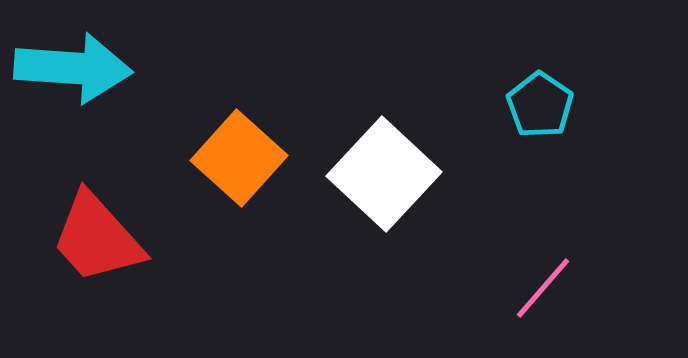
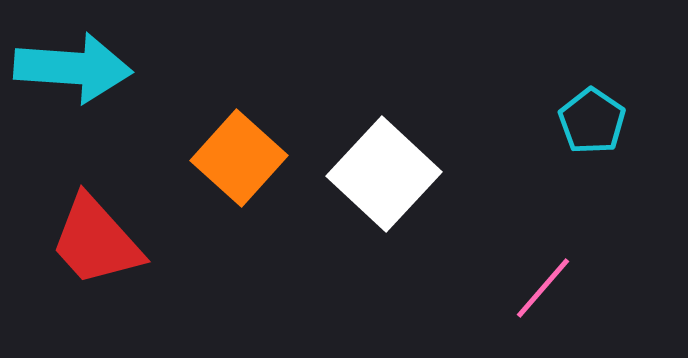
cyan pentagon: moved 52 px right, 16 px down
red trapezoid: moved 1 px left, 3 px down
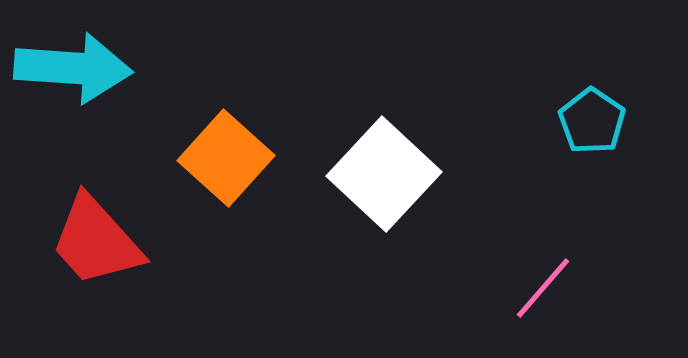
orange square: moved 13 px left
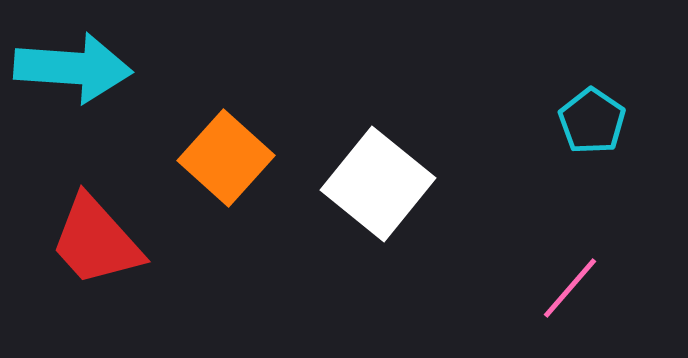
white square: moved 6 px left, 10 px down; rotated 4 degrees counterclockwise
pink line: moved 27 px right
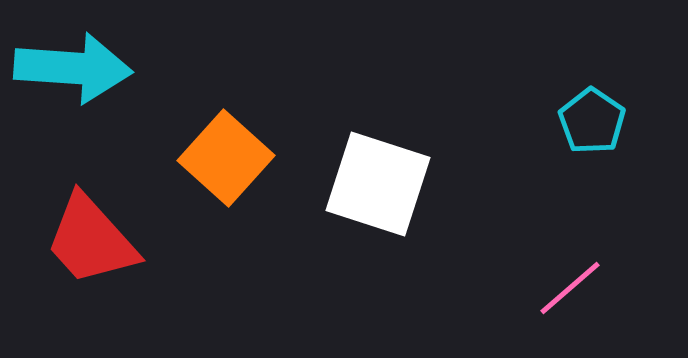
white square: rotated 21 degrees counterclockwise
red trapezoid: moved 5 px left, 1 px up
pink line: rotated 8 degrees clockwise
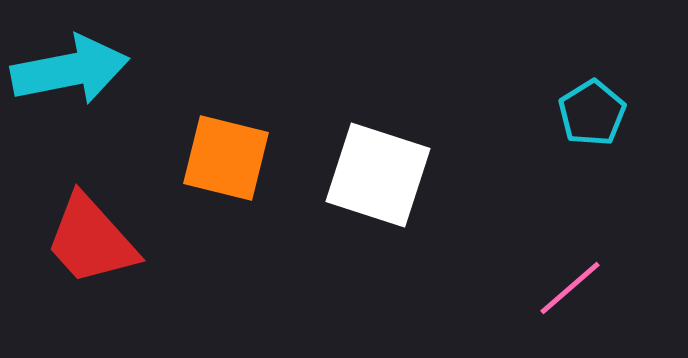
cyan arrow: moved 3 px left, 2 px down; rotated 15 degrees counterclockwise
cyan pentagon: moved 8 px up; rotated 6 degrees clockwise
orange square: rotated 28 degrees counterclockwise
white square: moved 9 px up
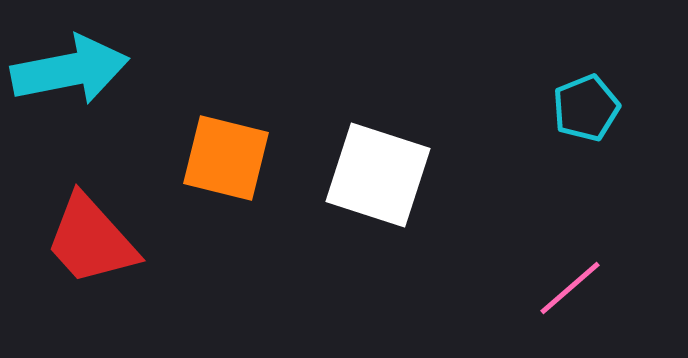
cyan pentagon: moved 6 px left, 5 px up; rotated 10 degrees clockwise
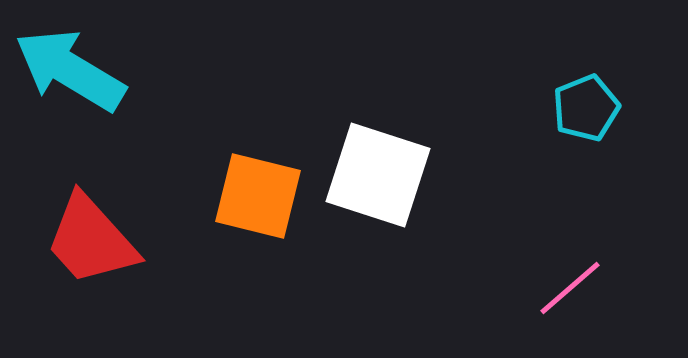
cyan arrow: rotated 138 degrees counterclockwise
orange square: moved 32 px right, 38 px down
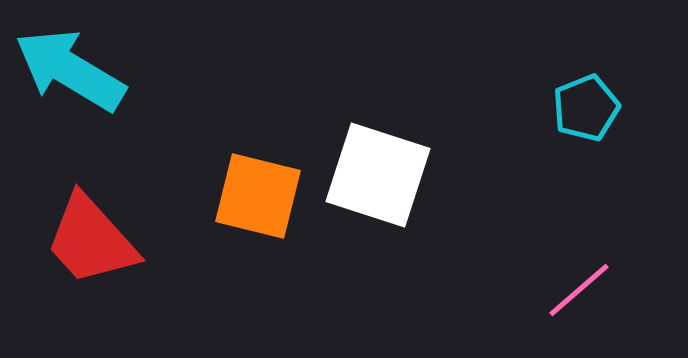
pink line: moved 9 px right, 2 px down
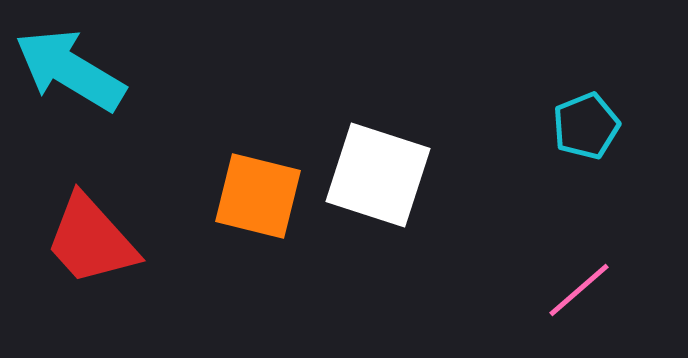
cyan pentagon: moved 18 px down
